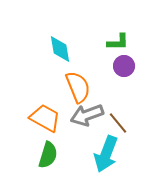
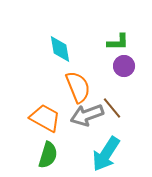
brown line: moved 6 px left, 15 px up
cyan arrow: rotated 12 degrees clockwise
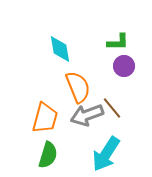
orange trapezoid: rotated 76 degrees clockwise
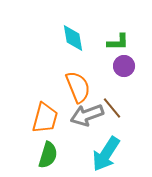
cyan diamond: moved 13 px right, 11 px up
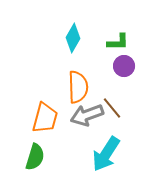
cyan diamond: rotated 40 degrees clockwise
orange semicircle: rotated 20 degrees clockwise
green semicircle: moved 13 px left, 2 px down
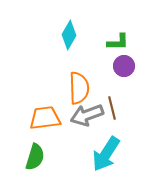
cyan diamond: moved 4 px left, 3 px up
orange semicircle: moved 1 px right, 1 px down
brown line: rotated 25 degrees clockwise
orange trapezoid: rotated 112 degrees counterclockwise
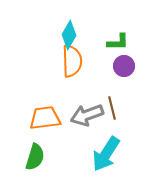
orange semicircle: moved 7 px left, 27 px up
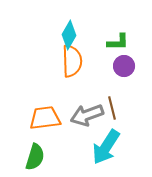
cyan arrow: moved 7 px up
